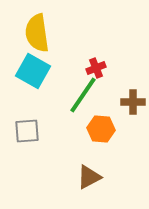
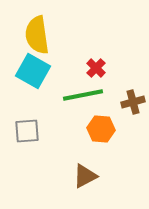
yellow semicircle: moved 2 px down
red cross: rotated 24 degrees counterclockwise
green line: rotated 45 degrees clockwise
brown cross: rotated 15 degrees counterclockwise
brown triangle: moved 4 px left, 1 px up
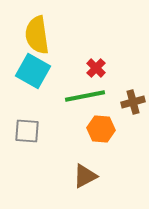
green line: moved 2 px right, 1 px down
gray square: rotated 8 degrees clockwise
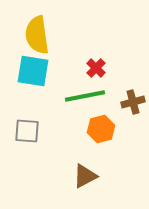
cyan square: rotated 20 degrees counterclockwise
orange hexagon: rotated 20 degrees counterclockwise
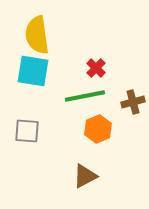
orange hexagon: moved 3 px left; rotated 8 degrees counterclockwise
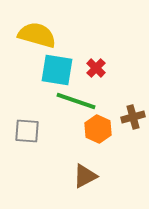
yellow semicircle: rotated 114 degrees clockwise
cyan square: moved 24 px right, 1 px up
green line: moved 9 px left, 5 px down; rotated 30 degrees clockwise
brown cross: moved 15 px down
orange hexagon: rotated 12 degrees counterclockwise
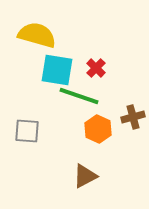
green line: moved 3 px right, 5 px up
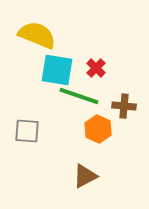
yellow semicircle: rotated 6 degrees clockwise
brown cross: moved 9 px left, 11 px up; rotated 20 degrees clockwise
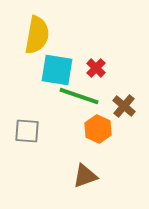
yellow semicircle: rotated 78 degrees clockwise
brown cross: rotated 35 degrees clockwise
brown triangle: rotated 8 degrees clockwise
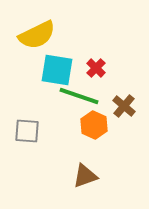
yellow semicircle: rotated 54 degrees clockwise
orange hexagon: moved 4 px left, 4 px up
